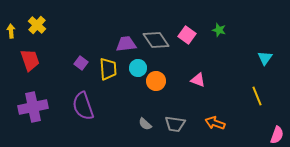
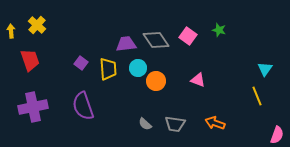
pink square: moved 1 px right, 1 px down
cyan triangle: moved 11 px down
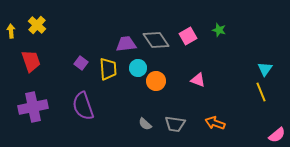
pink square: rotated 24 degrees clockwise
red trapezoid: moved 1 px right, 1 px down
yellow line: moved 4 px right, 4 px up
pink semicircle: rotated 30 degrees clockwise
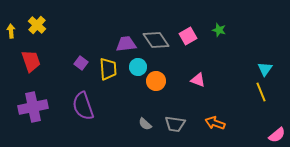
cyan circle: moved 1 px up
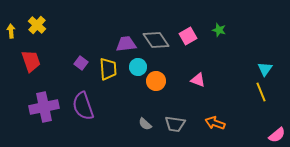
purple cross: moved 11 px right
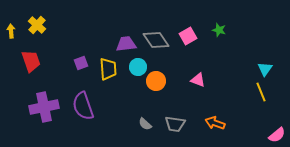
purple square: rotated 32 degrees clockwise
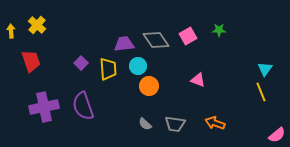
green star: rotated 16 degrees counterclockwise
purple trapezoid: moved 2 px left
purple square: rotated 24 degrees counterclockwise
cyan circle: moved 1 px up
orange circle: moved 7 px left, 5 px down
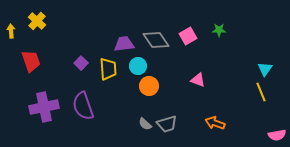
yellow cross: moved 4 px up
gray trapezoid: moved 8 px left; rotated 25 degrees counterclockwise
pink semicircle: rotated 30 degrees clockwise
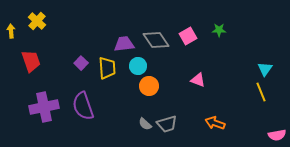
yellow trapezoid: moved 1 px left, 1 px up
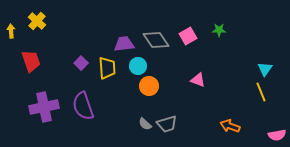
orange arrow: moved 15 px right, 3 px down
